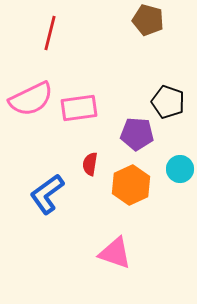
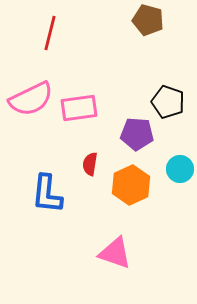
blue L-shape: rotated 48 degrees counterclockwise
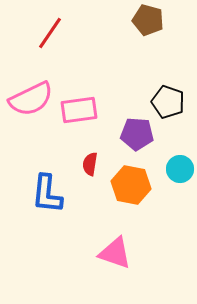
red line: rotated 20 degrees clockwise
pink rectangle: moved 2 px down
orange hexagon: rotated 24 degrees counterclockwise
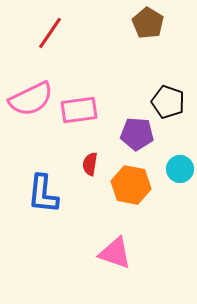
brown pentagon: moved 3 px down; rotated 16 degrees clockwise
blue L-shape: moved 4 px left
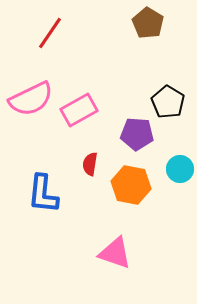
black pentagon: rotated 12 degrees clockwise
pink rectangle: rotated 21 degrees counterclockwise
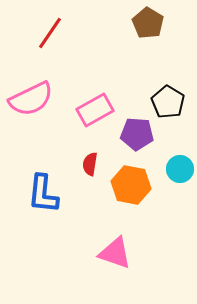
pink rectangle: moved 16 px right
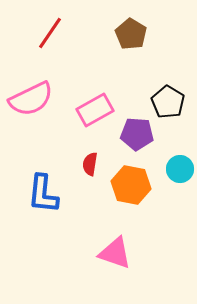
brown pentagon: moved 17 px left, 11 px down
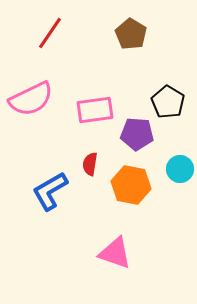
pink rectangle: rotated 21 degrees clockwise
blue L-shape: moved 7 px right, 3 px up; rotated 54 degrees clockwise
